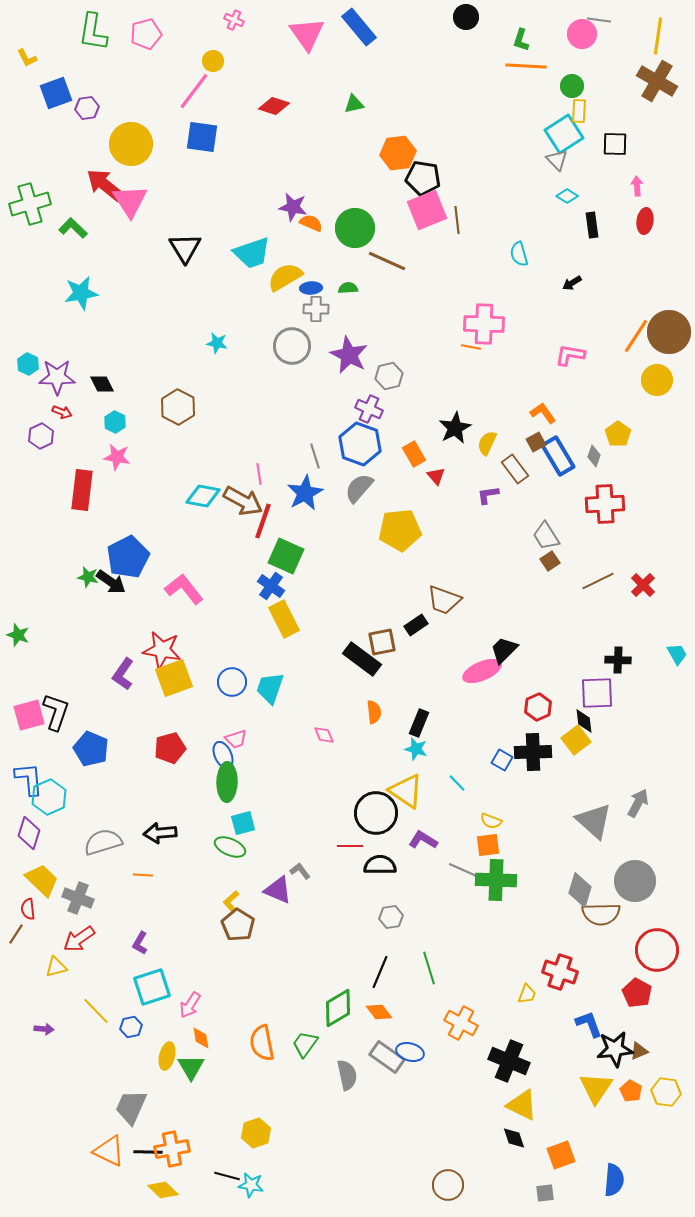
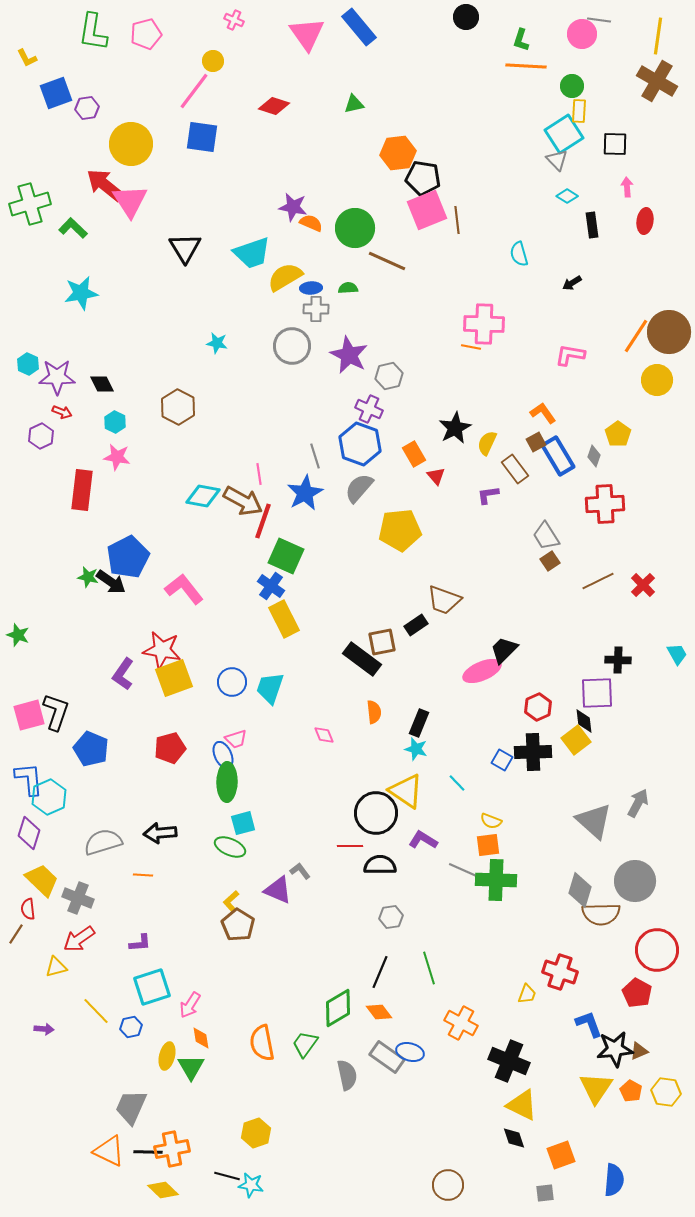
pink arrow at (637, 186): moved 10 px left, 1 px down
purple L-shape at (140, 943): rotated 125 degrees counterclockwise
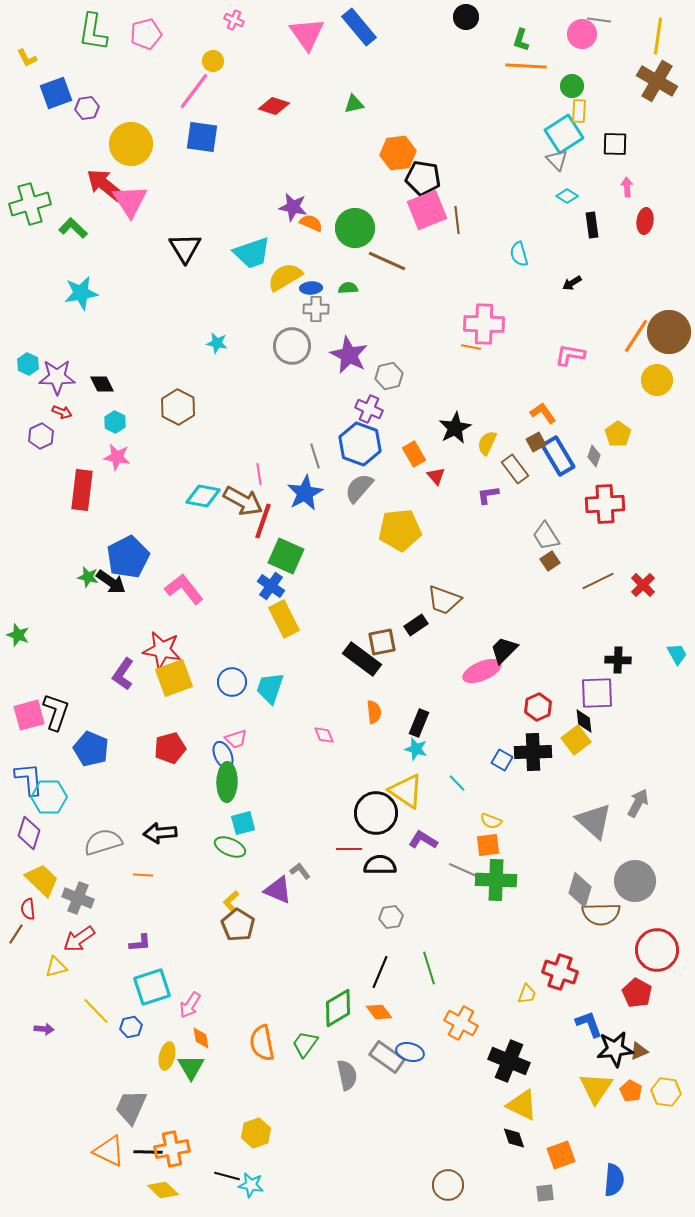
cyan hexagon at (49, 797): rotated 24 degrees clockwise
red line at (350, 846): moved 1 px left, 3 px down
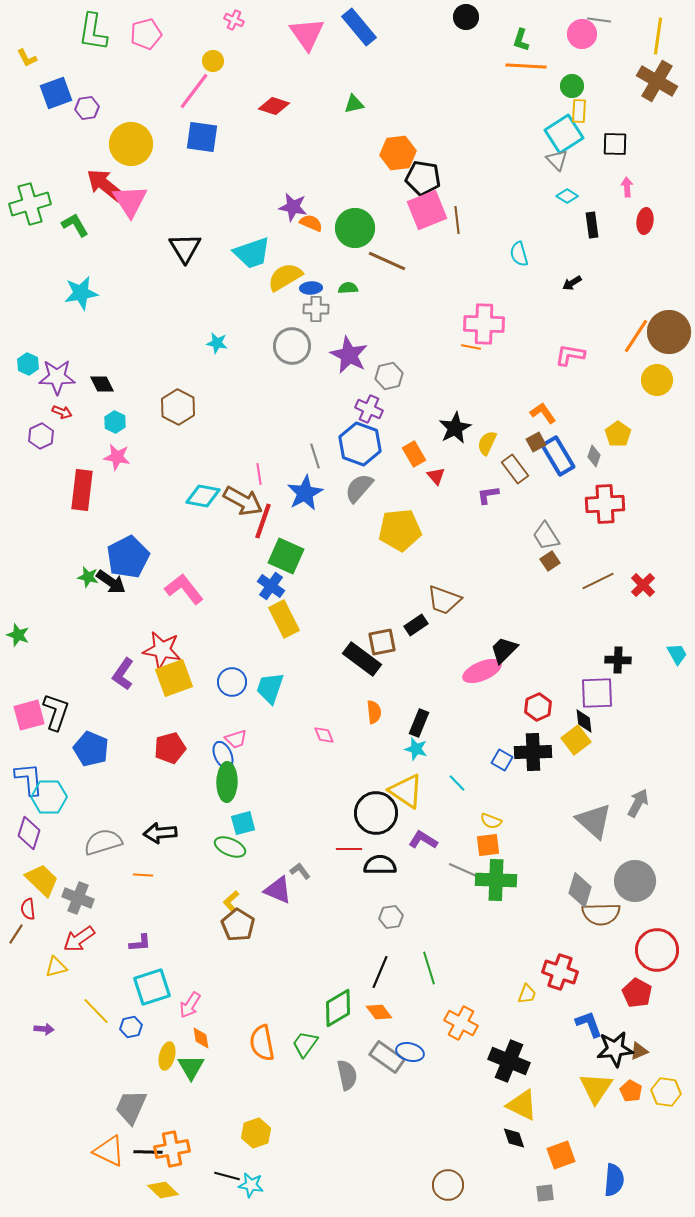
green L-shape at (73, 228): moved 2 px right, 3 px up; rotated 16 degrees clockwise
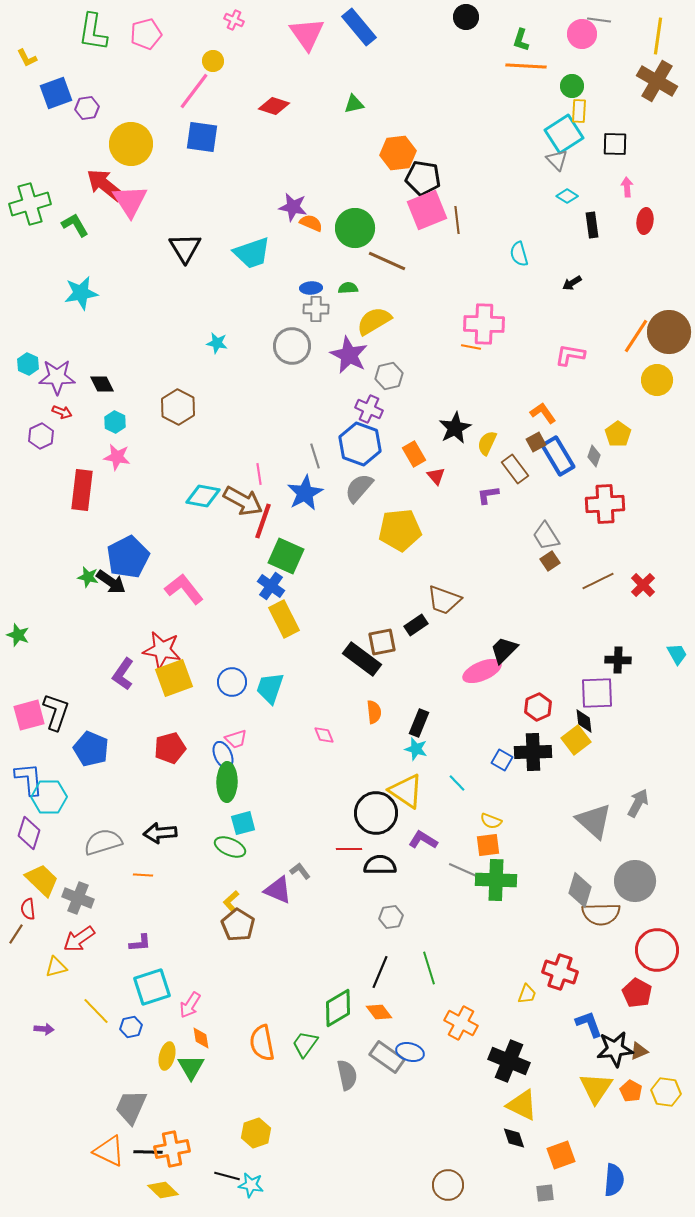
yellow semicircle at (285, 277): moved 89 px right, 44 px down
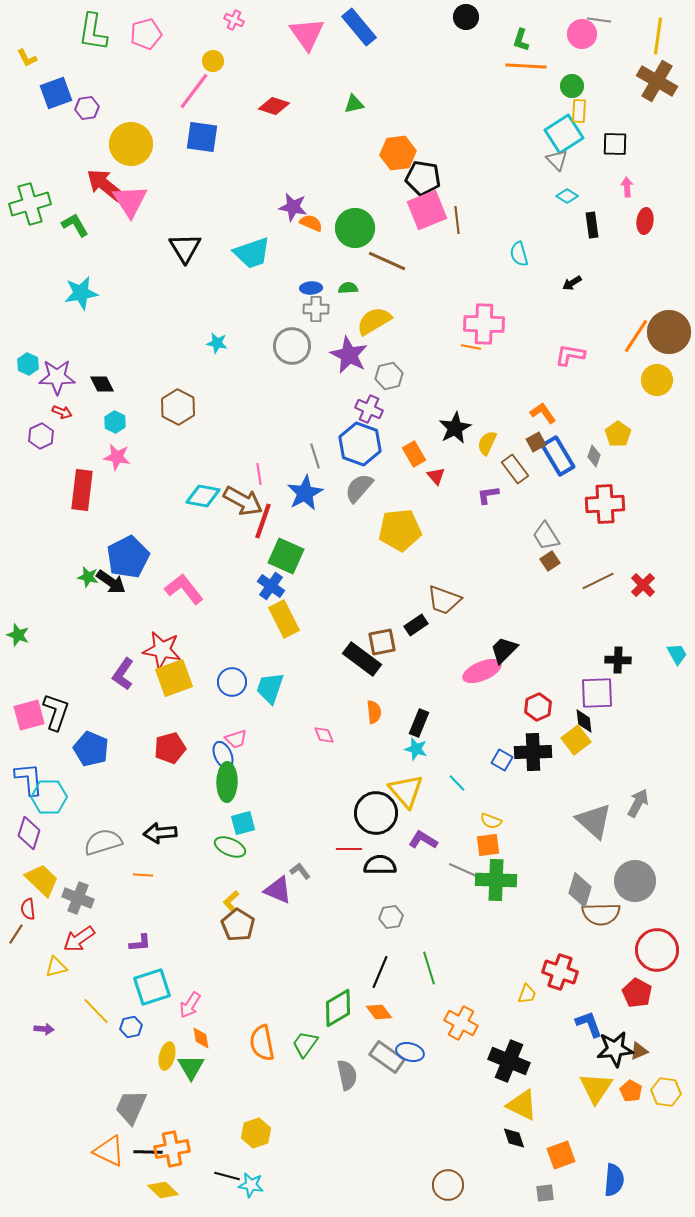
yellow triangle at (406, 791): rotated 15 degrees clockwise
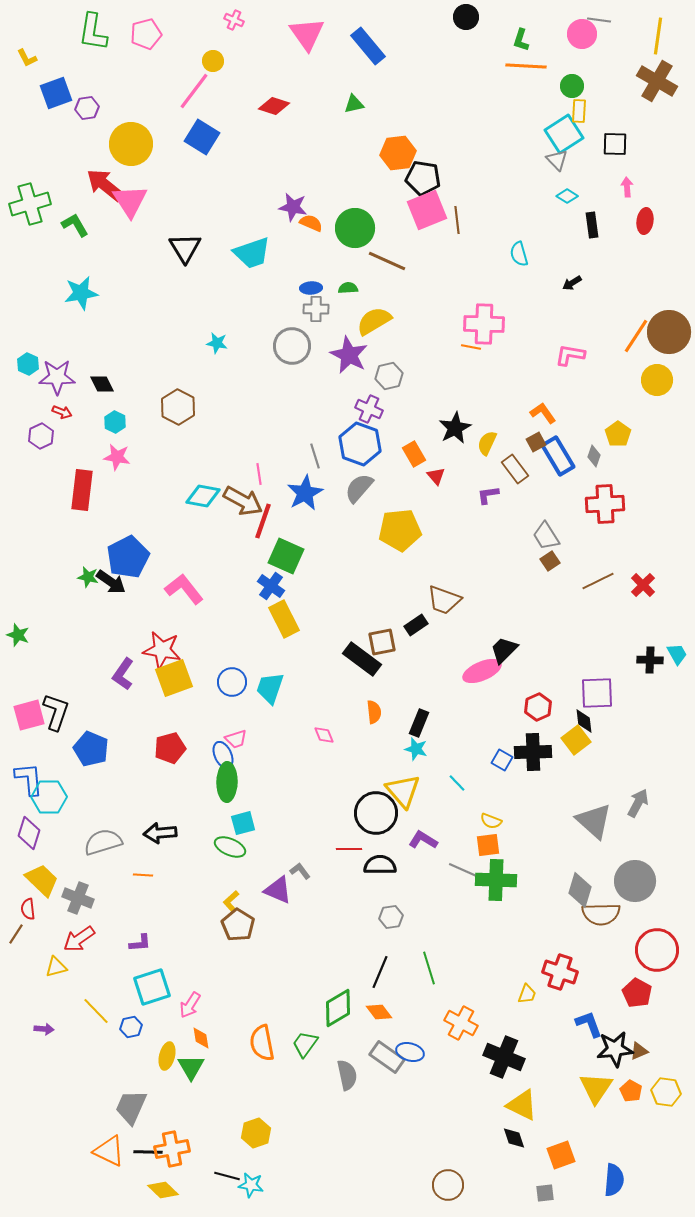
blue rectangle at (359, 27): moved 9 px right, 19 px down
blue square at (202, 137): rotated 24 degrees clockwise
black cross at (618, 660): moved 32 px right
yellow triangle at (406, 791): moved 3 px left
black cross at (509, 1061): moved 5 px left, 4 px up
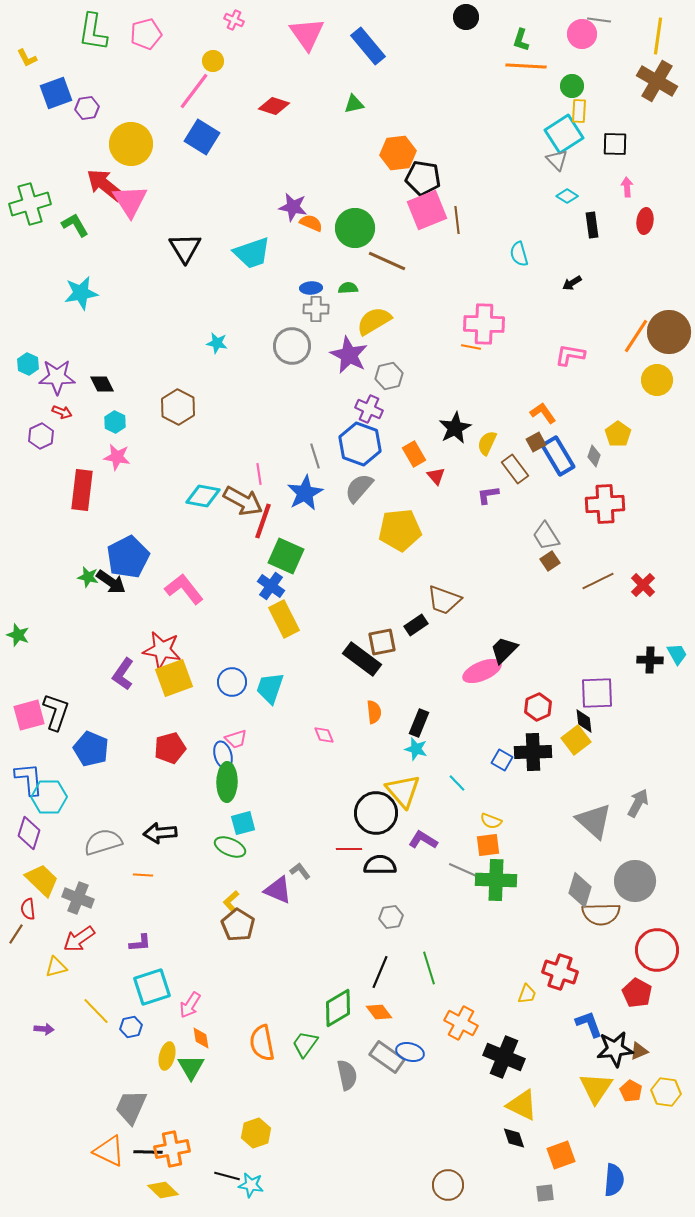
blue ellipse at (223, 755): rotated 8 degrees clockwise
